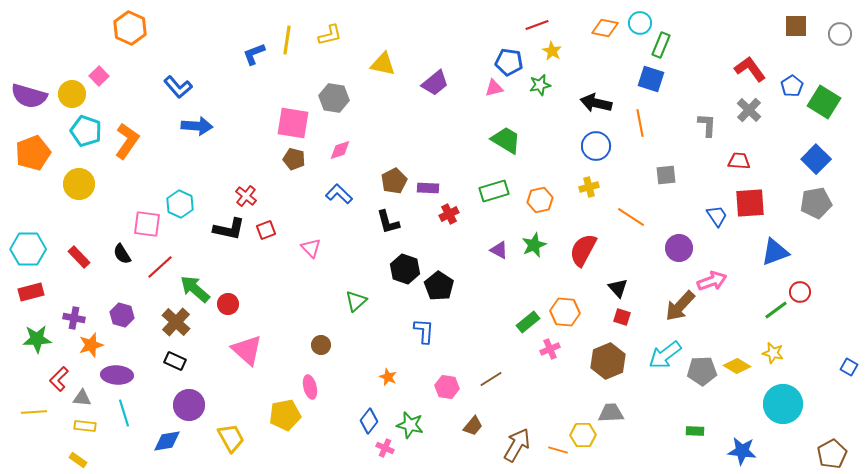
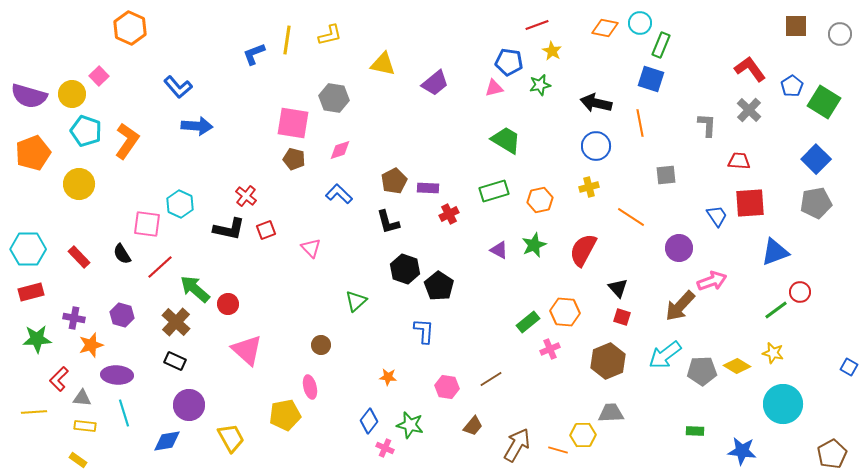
orange star at (388, 377): rotated 18 degrees counterclockwise
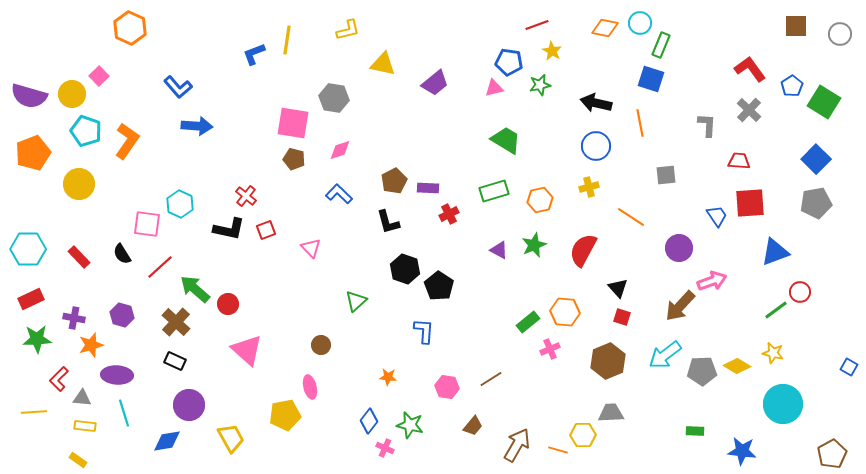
yellow L-shape at (330, 35): moved 18 px right, 5 px up
red rectangle at (31, 292): moved 7 px down; rotated 10 degrees counterclockwise
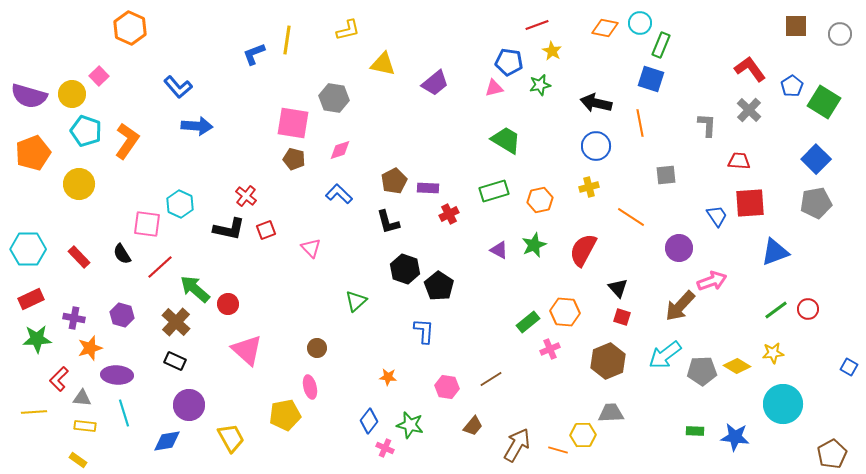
red circle at (800, 292): moved 8 px right, 17 px down
orange star at (91, 345): moved 1 px left, 3 px down
brown circle at (321, 345): moved 4 px left, 3 px down
yellow star at (773, 353): rotated 20 degrees counterclockwise
blue star at (742, 451): moved 7 px left, 14 px up
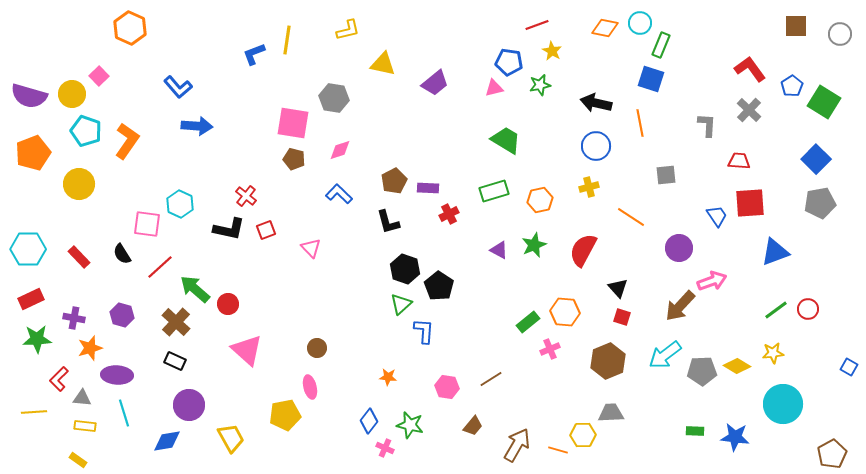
gray pentagon at (816, 203): moved 4 px right
green triangle at (356, 301): moved 45 px right, 3 px down
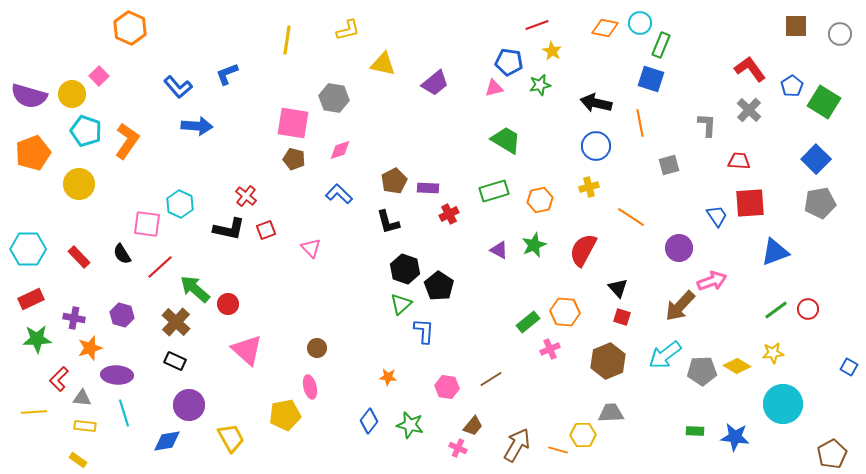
blue L-shape at (254, 54): moved 27 px left, 20 px down
gray square at (666, 175): moved 3 px right, 10 px up; rotated 10 degrees counterclockwise
pink cross at (385, 448): moved 73 px right
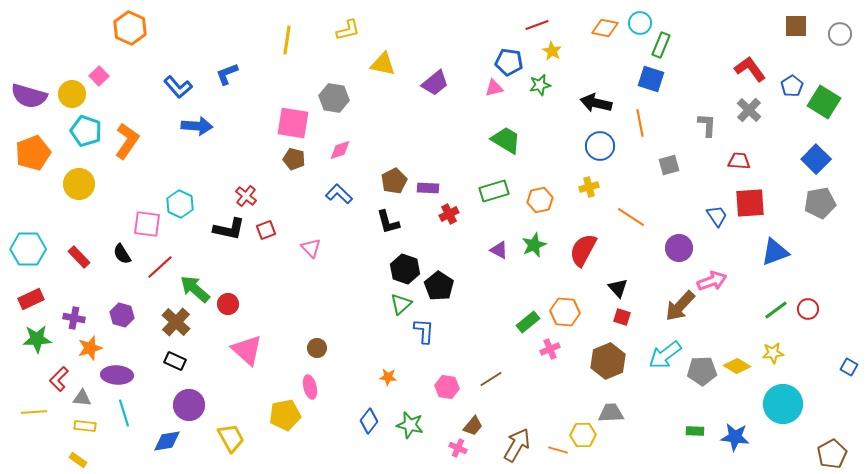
blue circle at (596, 146): moved 4 px right
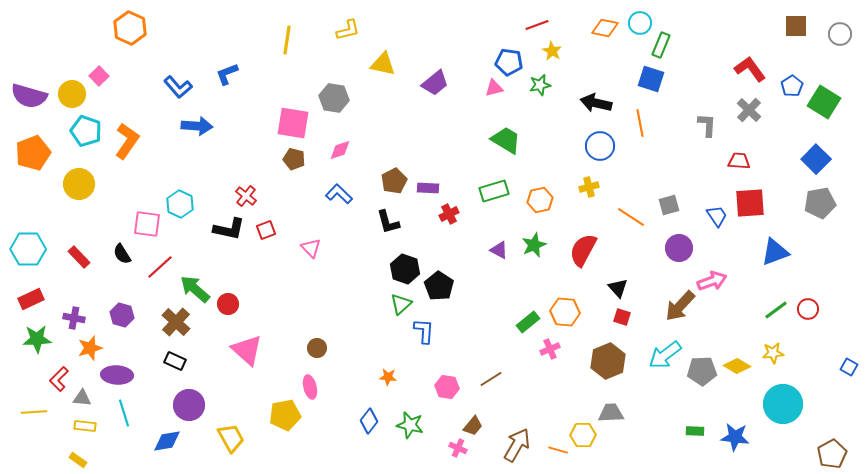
gray square at (669, 165): moved 40 px down
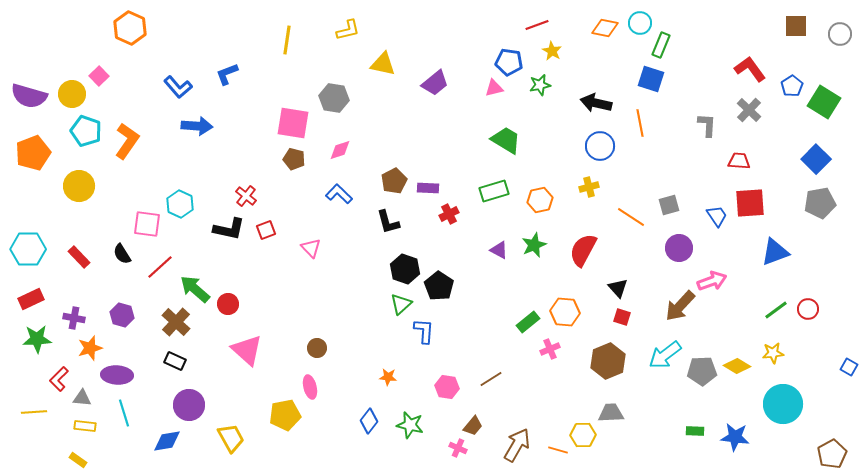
yellow circle at (79, 184): moved 2 px down
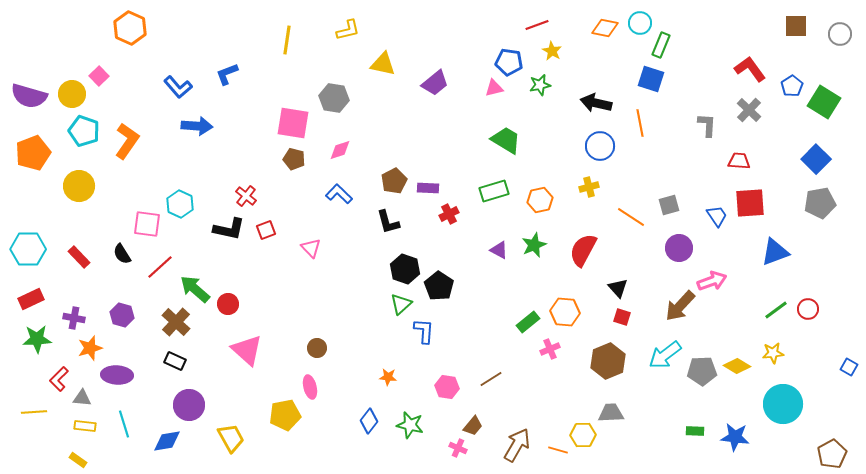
cyan pentagon at (86, 131): moved 2 px left
cyan line at (124, 413): moved 11 px down
